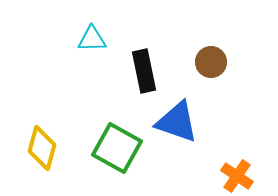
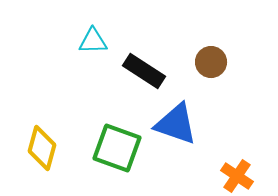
cyan triangle: moved 1 px right, 2 px down
black rectangle: rotated 45 degrees counterclockwise
blue triangle: moved 1 px left, 2 px down
green square: rotated 9 degrees counterclockwise
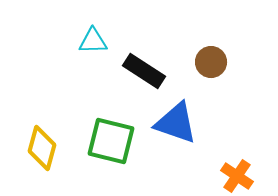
blue triangle: moved 1 px up
green square: moved 6 px left, 7 px up; rotated 6 degrees counterclockwise
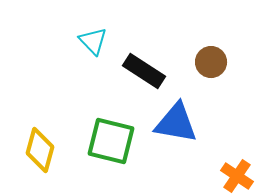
cyan triangle: rotated 48 degrees clockwise
blue triangle: rotated 9 degrees counterclockwise
yellow diamond: moved 2 px left, 2 px down
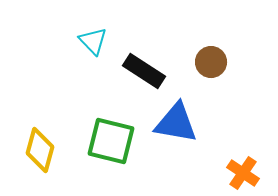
orange cross: moved 6 px right, 3 px up
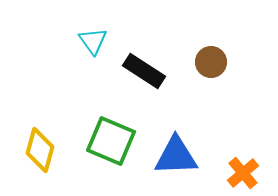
cyan triangle: rotated 8 degrees clockwise
blue triangle: moved 33 px down; rotated 12 degrees counterclockwise
green square: rotated 9 degrees clockwise
orange cross: rotated 16 degrees clockwise
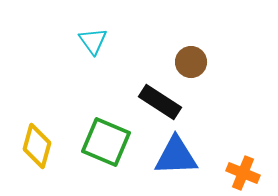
brown circle: moved 20 px left
black rectangle: moved 16 px right, 31 px down
green square: moved 5 px left, 1 px down
yellow diamond: moved 3 px left, 4 px up
orange cross: rotated 28 degrees counterclockwise
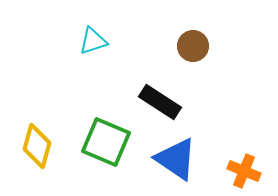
cyan triangle: rotated 48 degrees clockwise
brown circle: moved 2 px right, 16 px up
blue triangle: moved 3 px down; rotated 36 degrees clockwise
orange cross: moved 1 px right, 2 px up
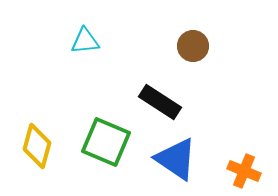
cyan triangle: moved 8 px left; rotated 12 degrees clockwise
